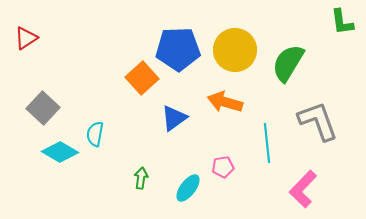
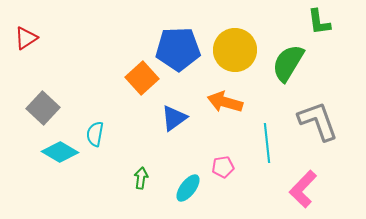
green L-shape: moved 23 px left
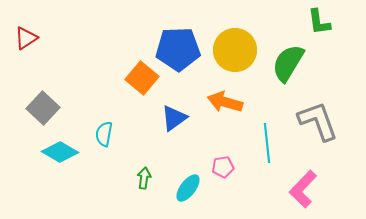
orange square: rotated 8 degrees counterclockwise
cyan semicircle: moved 9 px right
green arrow: moved 3 px right
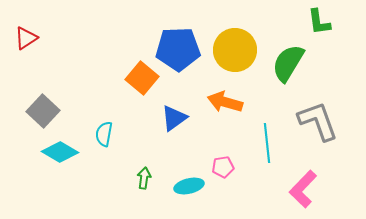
gray square: moved 3 px down
cyan ellipse: moved 1 px right, 2 px up; rotated 40 degrees clockwise
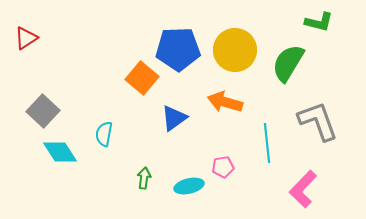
green L-shape: rotated 68 degrees counterclockwise
cyan diamond: rotated 27 degrees clockwise
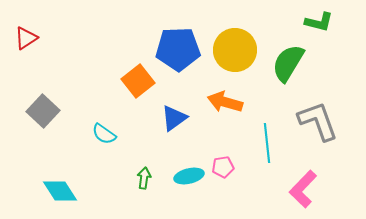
orange square: moved 4 px left, 3 px down; rotated 12 degrees clockwise
cyan semicircle: rotated 65 degrees counterclockwise
cyan diamond: moved 39 px down
cyan ellipse: moved 10 px up
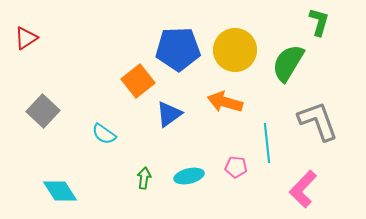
green L-shape: rotated 88 degrees counterclockwise
blue triangle: moved 5 px left, 4 px up
pink pentagon: moved 13 px right; rotated 15 degrees clockwise
